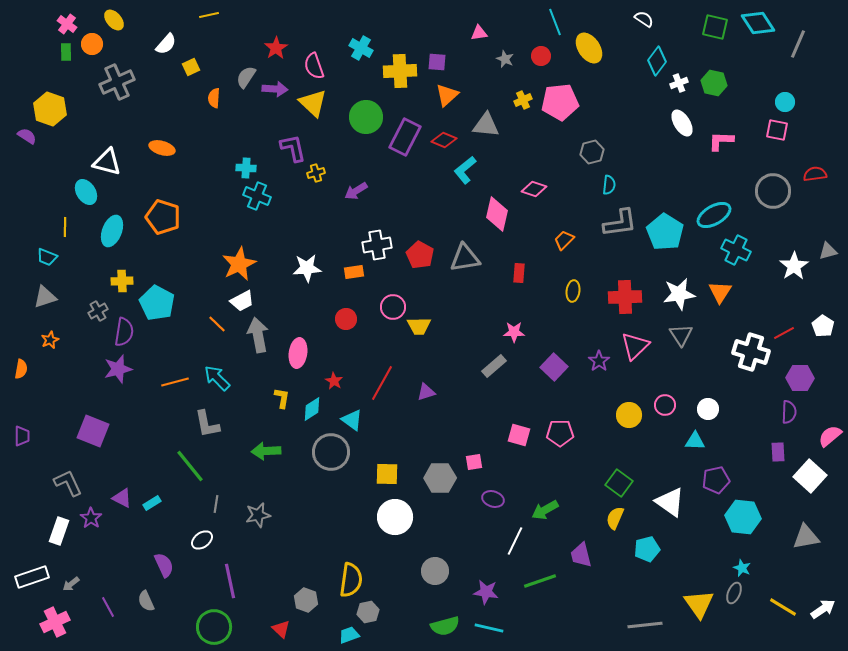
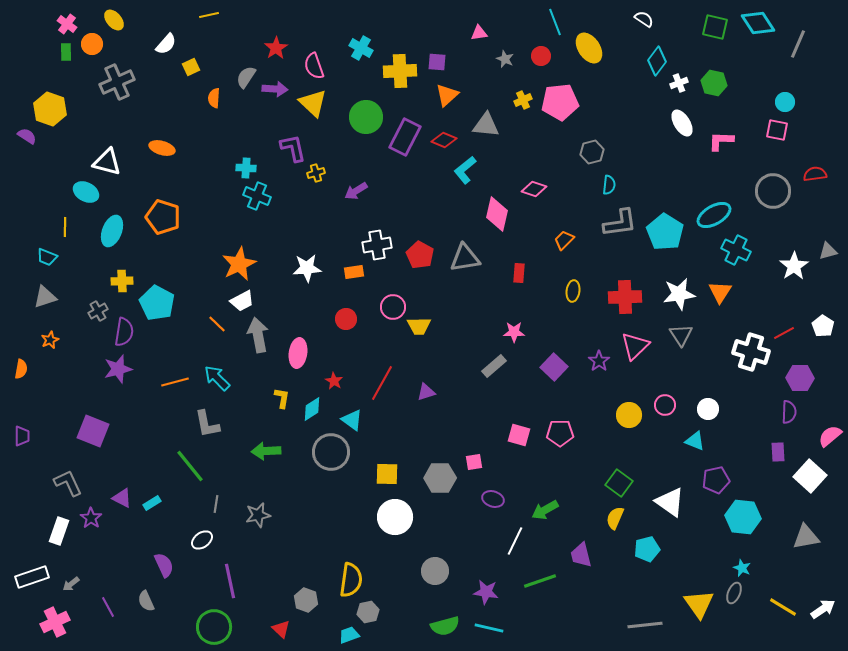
cyan ellipse at (86, 192): rotated 30 degrees counterclockwise
cyan triangle at (695, 441): rotated 20 degrees clockwise
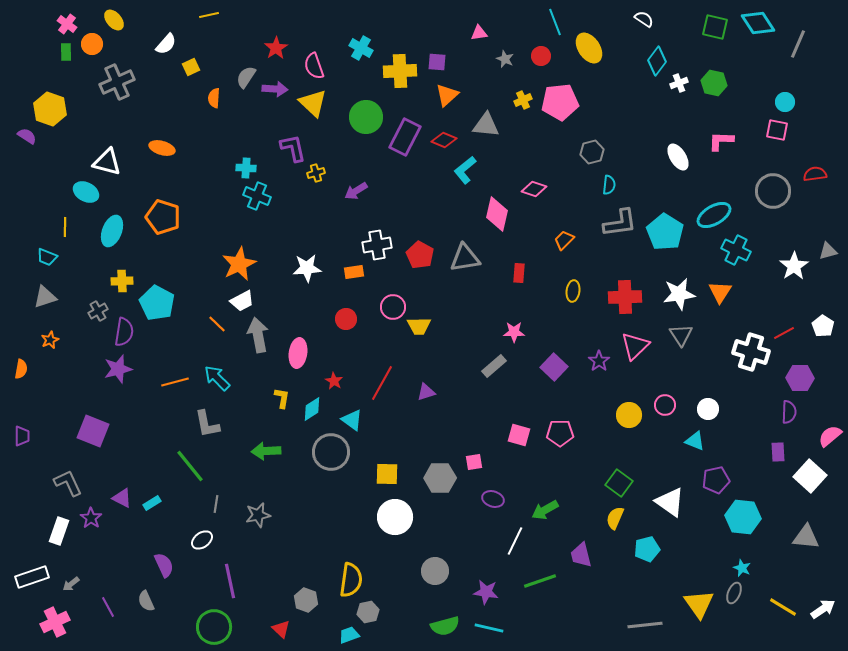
white ellipse at (682, 123): moved 4 px left, 34 px down
gray triangle at (806, 537): rotated 16 degrees clockwise
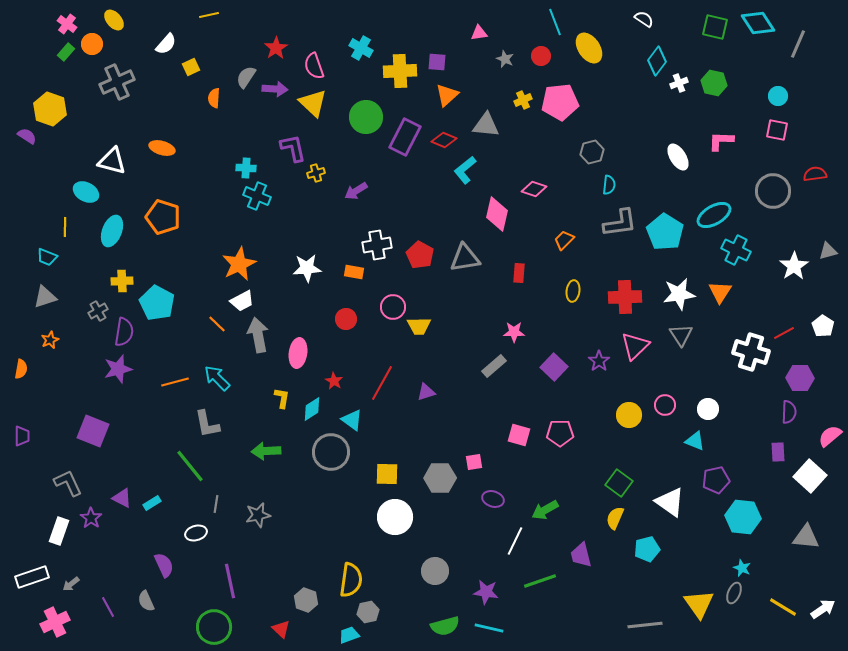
green rectangle at (66, 52): rotated 42 degrees clockwise
cyan circle at (785, 102): moved 7 px left, 6 px up
white triangle at (107, 162): moved 5 px right, 1 px up
orange rectangle at (354, 272): rotated 18 degrees clockwise
white ellipse at (202, 540): moved 6 px left, 7 px up; rotated 20 degrees clockwise
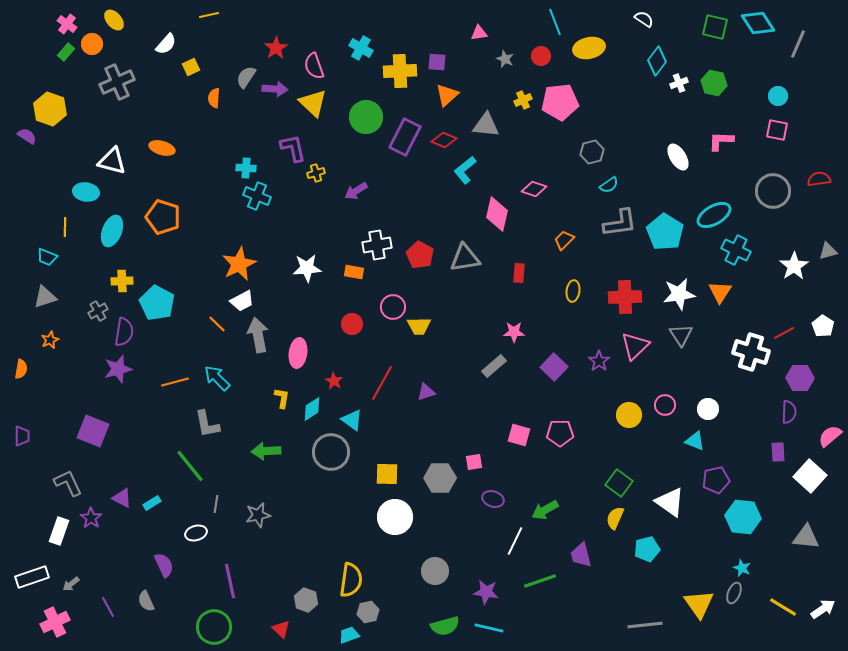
yellow ellipse at (589, 48): rotated 68 degrees counterclockwise
red semicircle at (815, 174): moved 4 px right, 5 px down
cyan semicircle at (609, 185): rotated 48 degrees clockwise
cyan ellipse at (86, 192): rotated 20 degrees counterclockwise
red circle at (346, 319): moved 6 px right, 5 px down
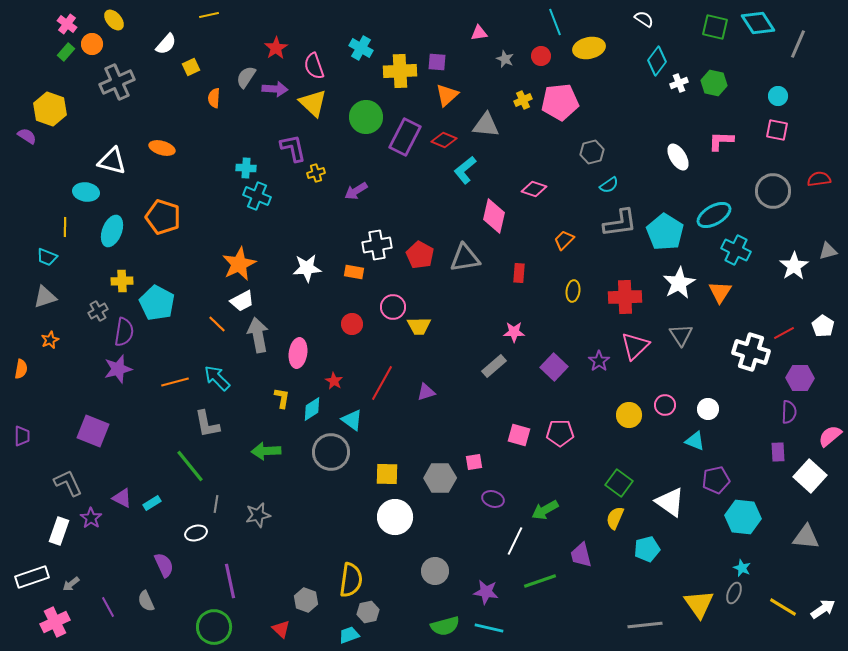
pink diamond at (497, 214): moved 3 px left, 2 px down
white star at (679, 294): moved 11 px up; rotated 20 degrees counterclockwise
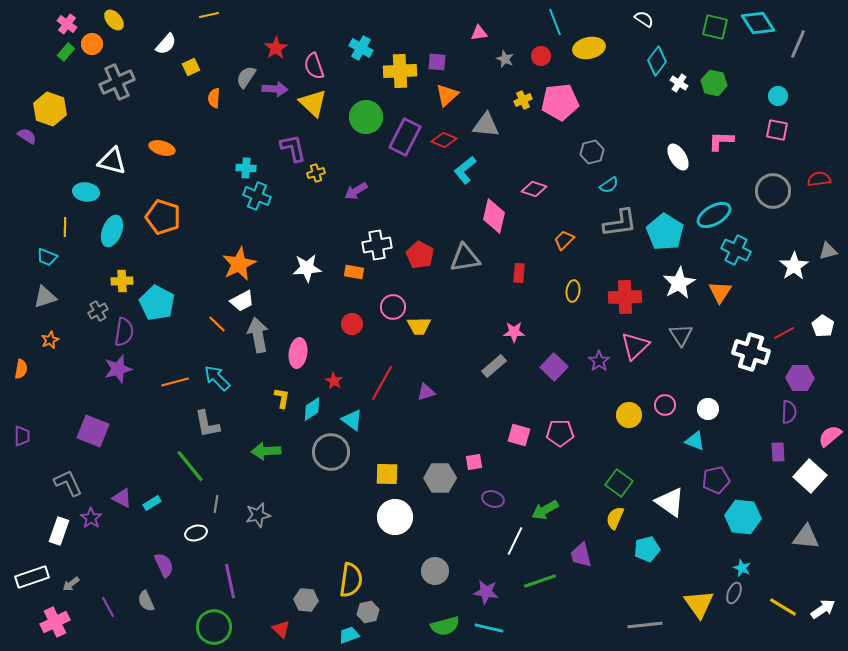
white cross at (679, 83): rotated 36 degrees counterclockwise
gray hexagon at (306, 600): rotated 15 degrees counterclockwise
